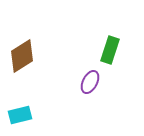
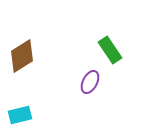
green rectangle: rotated 52 degrees counterclockwise
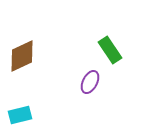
brown diamond: rotated 8 degrees clockwise
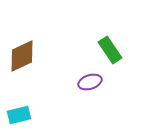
purple ellipse: rotated 45 degrees clockwise
cyan rectangle: moved 1 px left
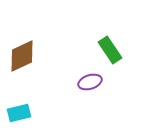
cyan rectangle: moved 2 px up
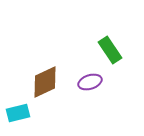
brown diamond: moved 23 px right, 26 px down
cyan rectangle: moved 1 px left
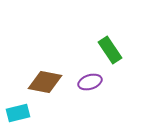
brown diamond: rotated 36 degrees clockwise
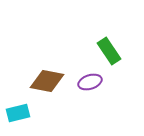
green rectangle: moved 1 px left, 1 px down
brown diamond: moved 2 px right, 1 px up
